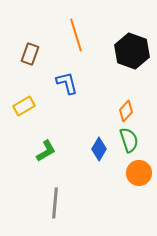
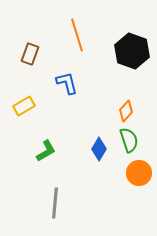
orange line: moved 1 px right
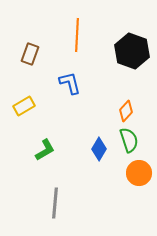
orange line: rotated 20 degrees clockwise
blue L-shape: moved 3 px right
green L-shape: moved 1 px left, 1 px up
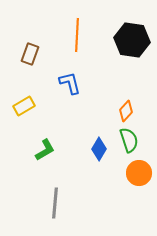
black hexagon: moved 11 px up; rotated 12 degrees counterclockwise
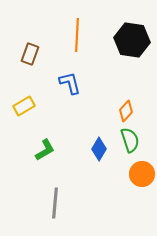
green semicircle: moved 1 px right
orange circle: moved 3 px right, 1 px down
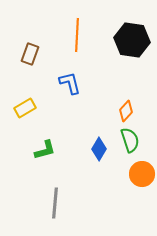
yellow rectangle: moved 1 px right, 2 px down
green L-shape: rotated 15 degrees clockwise
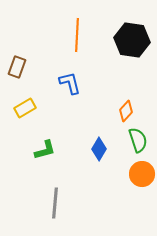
brown rectangle: moved 13 px left, 13 px down
green semicircle: moved 8 px right
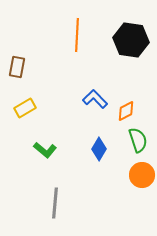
black hexagon: moved 1 px left
brown rectangle: rotated 10 degrees counterclockwise
blue L-shape: moved 25 px right, 16 px down; rotated 30 degrees counterclockwise
orange diamond: rotated 20 degrees clockwise
green L-shape: rotated 55 degrees clockwise
orange circle: moved 1 px down
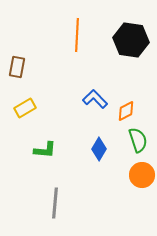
green L-shape: rotated 35 degrees counterclockwise
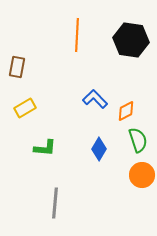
green L-shape: moved 2 px up
